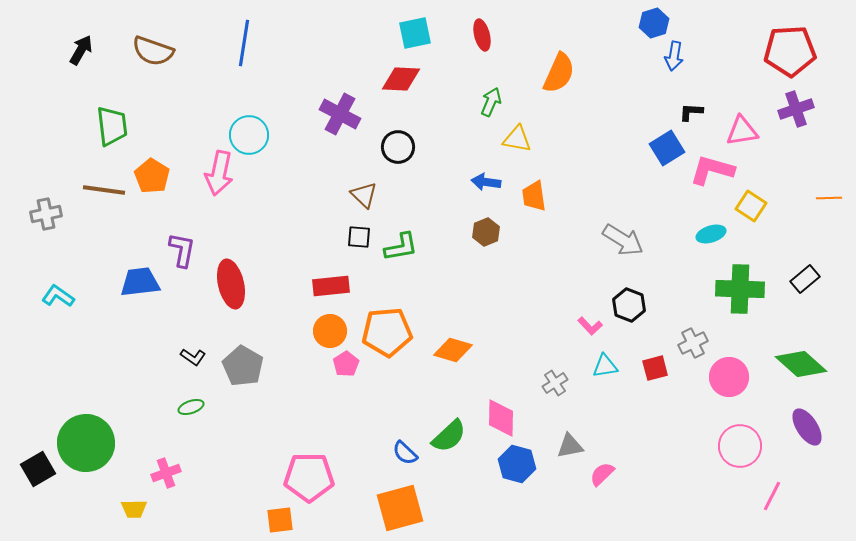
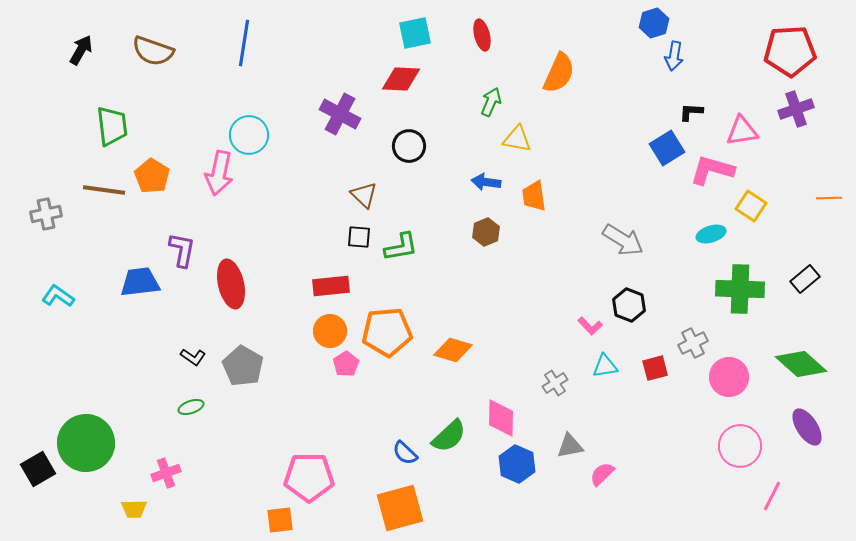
black circle at (398, 147): moved 11 px right, 1 px up
blue hexagon at (517, 464): rotated 9 degrees clockwise
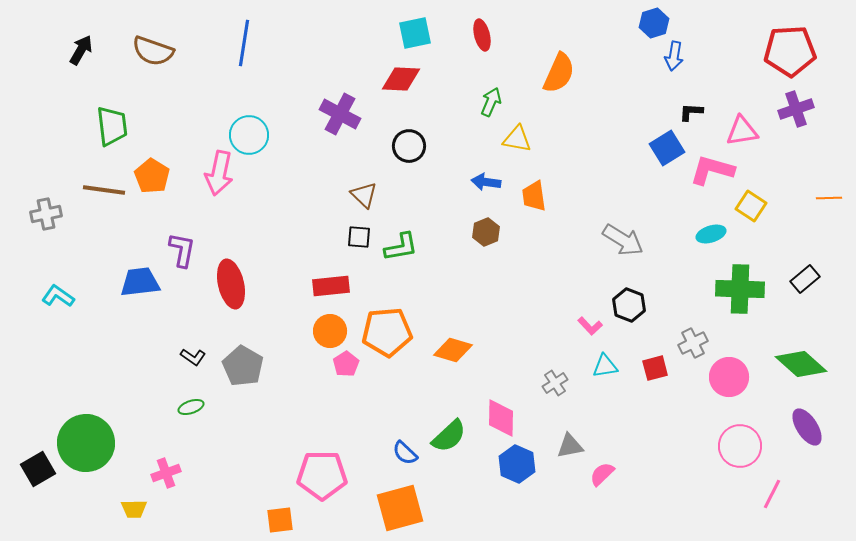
pink pentagon at (309, 477): moved 13 px right, 2 px up
pink line at (772, 496): moved 2 px up
